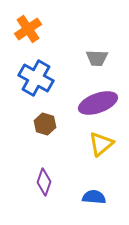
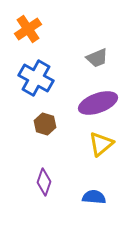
gray trapezoid: rotated 25 degrees counterclockwise
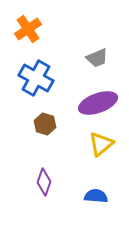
blue semicircle: moved 2 px right, 1 px up
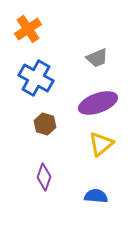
purple diamond: moved 5 px up
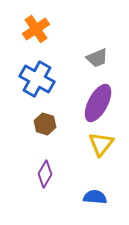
orange cross: moved 8 px right
blue cross: moved 1 px right, 1 px down
purple ellipse: rotated 42 degrees counterclockwise
yellow triangle: rotated 12 degrees counterclockwise
purple diamond: moved 1 px right, 3 px up; rotated 12 degrees clockwise
blue semicircle: moved 1 px left, 1 px down
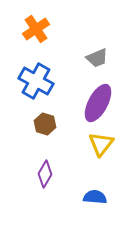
blue cross: moved 1 px left, 2 px down
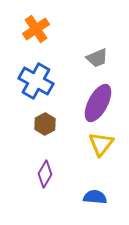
brown hexagon: rotated 15 degrees clockwise
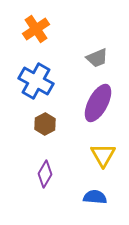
yellow triangle: moved 2 px right, 11 px down; rotated 8 degrees counterclockwise
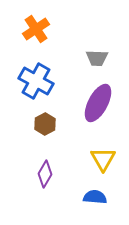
gray trapezoid: rotated 25 degrees clockwise
yellow triangle: moved 4 px down
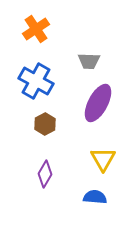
gray trapezoid: moved 8 px left, 3 px down
